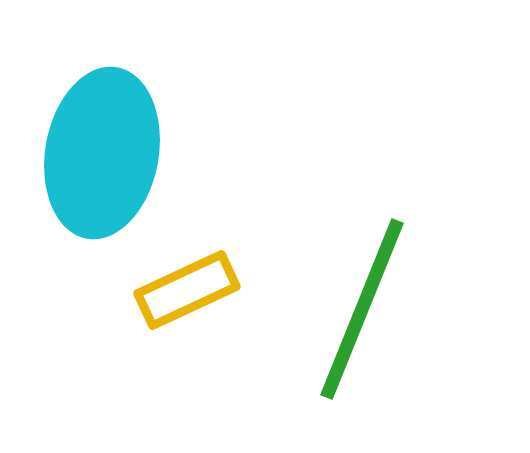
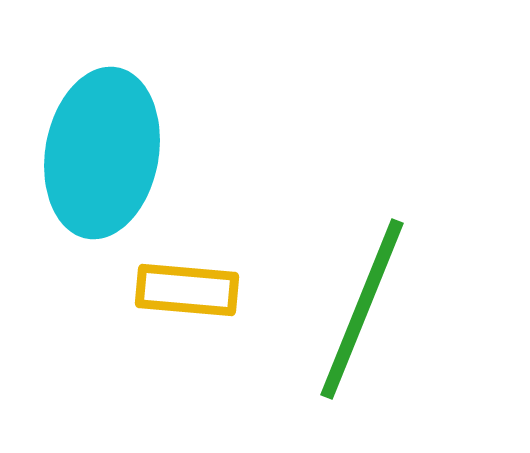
yellow rectangle: rotated 30 degrees clockwise
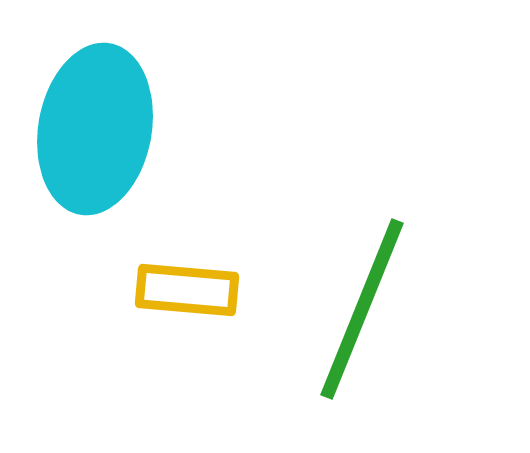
cyan ellipse: moved 7 px left, 24 px up
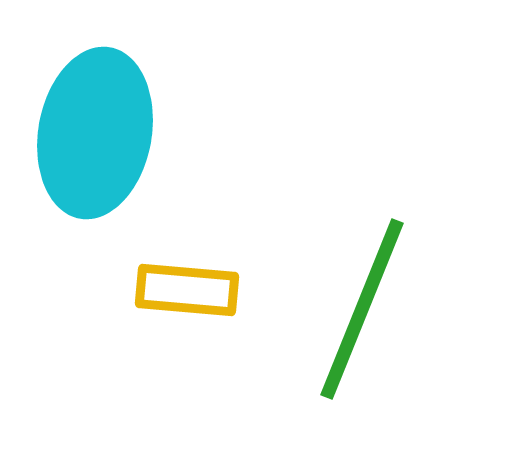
cyan ellipse: moved 4 px down
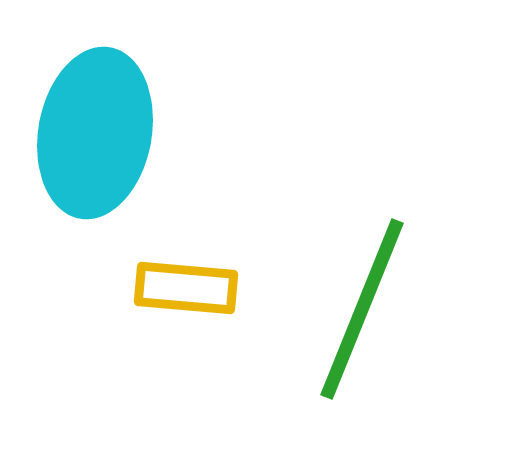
yellow rectangle: moved 1 px left, 2 px up
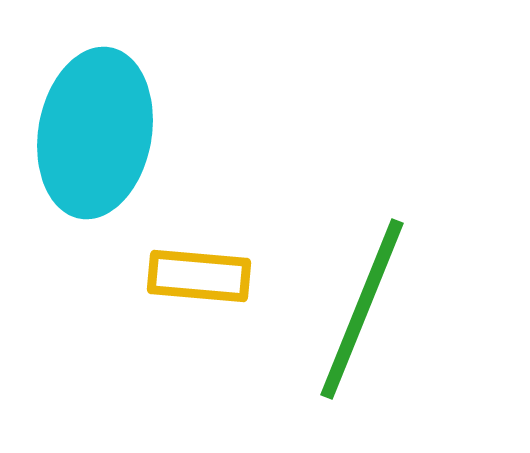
yellow rectangle: moved 13 px right, 12 px up
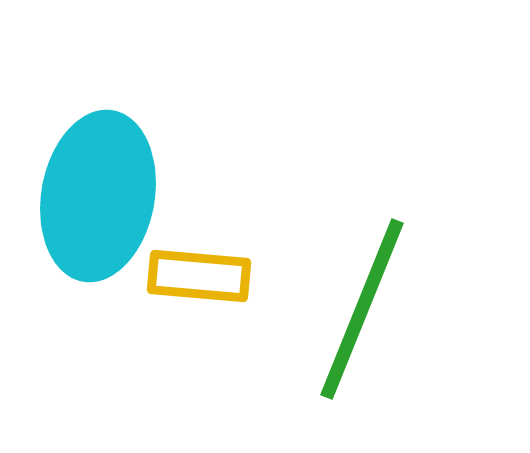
cyan ellipse: moved 3 px right, 63 px down
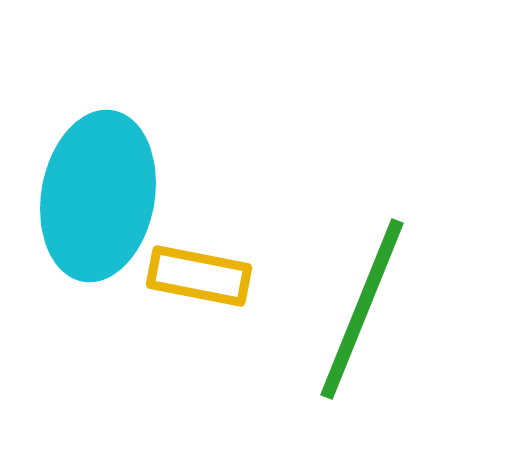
yellow rectangle: rotated 6 degrees clockwise
